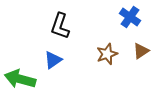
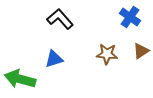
black L-shape: moved 7 px up; rotated 120 degrees clockwise
brown star: rotated 25 degrees clockwise
blue triangle: moved 1 px right, 1 px up; rotated 18 degrees clockwise
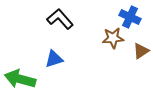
blue cross: rotated 10 degrees counterclockwise
brown star: moved 6 px right, 16 px up; rotated 10 degrees counterclockwise
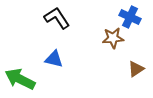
black L-shape: moved 3 px left, 1 px up; rotated 8 degrees clockwise
brown triangle: moved 5 px left, 18 px down
blue triangle: rotated 30 degrees clockwise
green arrow: rotated 12 degrees clockwise
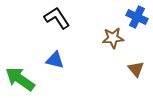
blue cross: moved 7 px right
blue triangle: moved 1 px right, 1 px down
brown triangle: rotated 36 degrees counterclockwise
green arrow: rotated 8 degrees clockwise
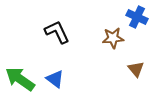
black L-shape: moved 14 px down; rotated 8 degrees clockwise
blue triangle: moved 19 px down; rotated 24 degrees clockwise
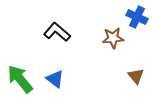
black L-shape: rotated 24 degrees counterclockwise
brown triangle: moved 7 px down
green arrow: rotated 16 degrees clockwise
